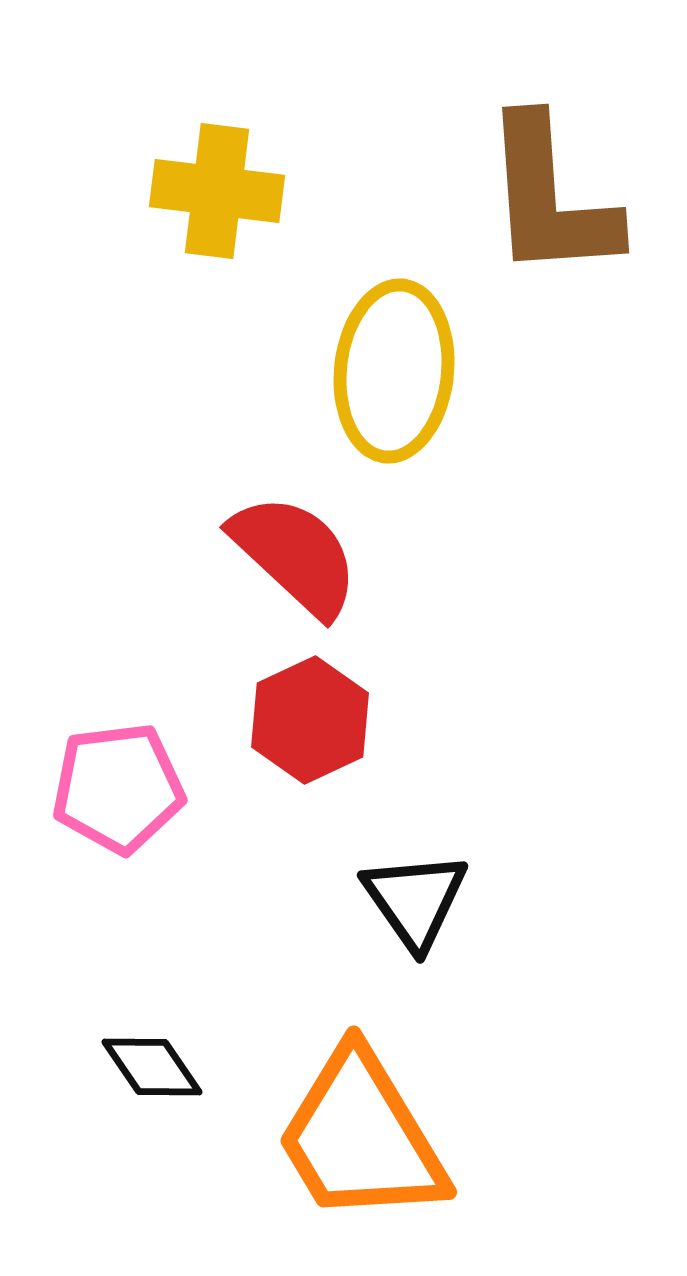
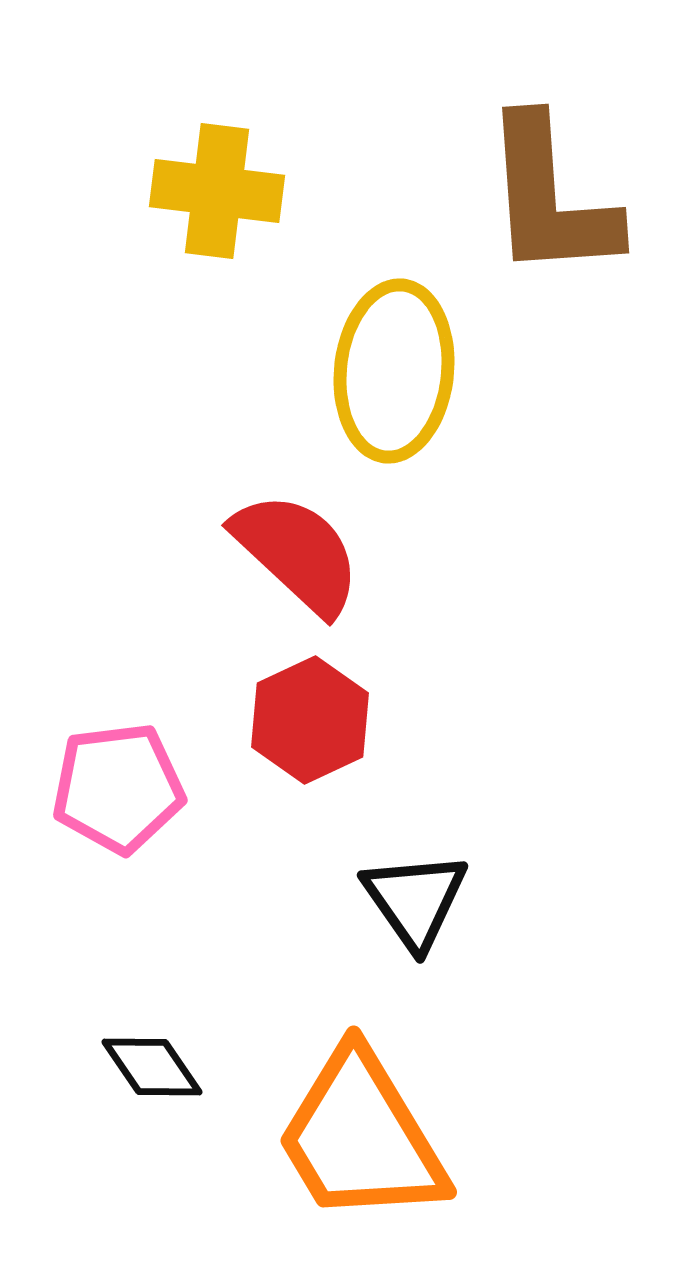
red semicircle: moved 2 px right, 2 px up
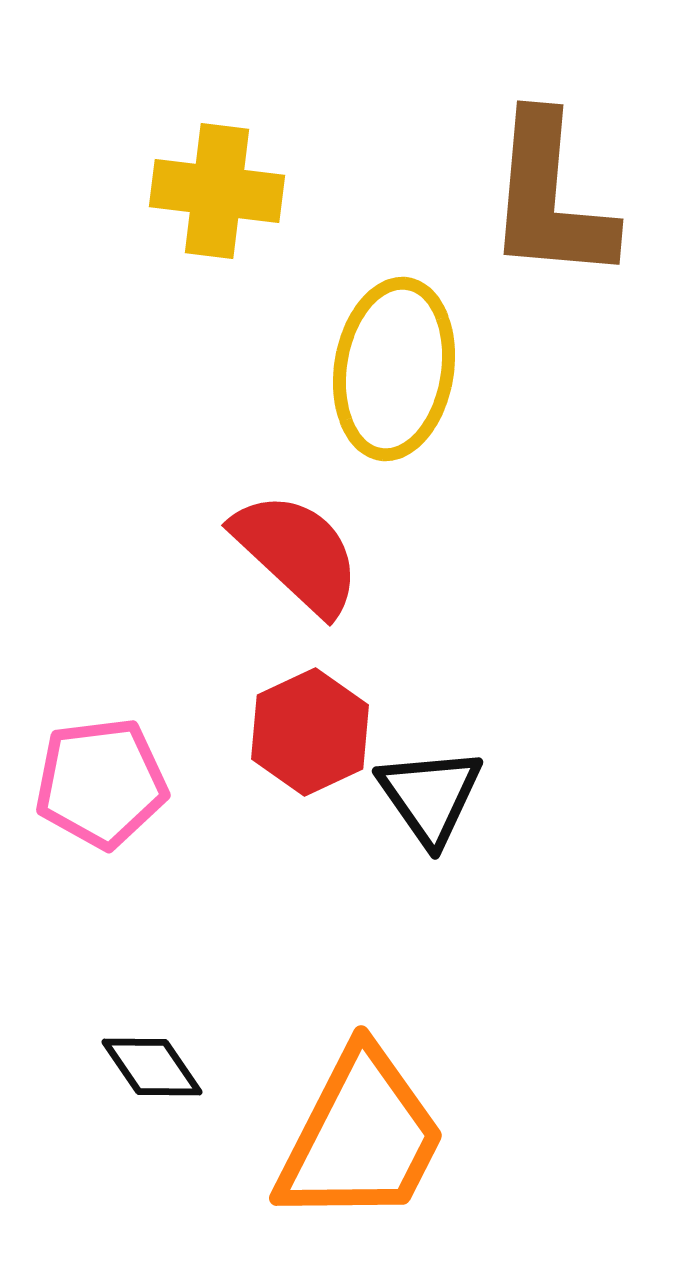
brown L-shape: rotated 9 degrees clockwise
yellow ellipse: moved 2 px up; rotated 3 degrees clockwise
red hexagon: moved 12 px down
pink pentagon: moved 17 px left, 5 px up
black triangle: moved 15 px right, 104 px up
orange trapezoid: rotated 122 degrees counterclockwise
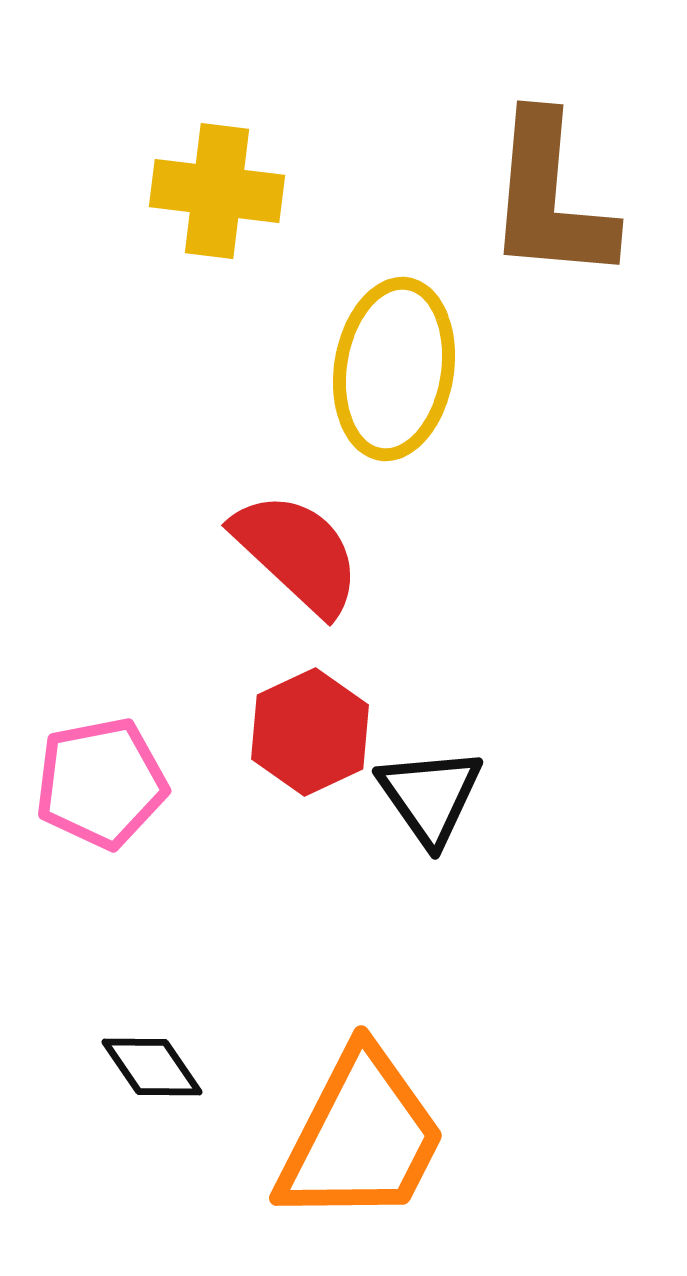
pink pentagon: rotated 4 degrees counterclockwise
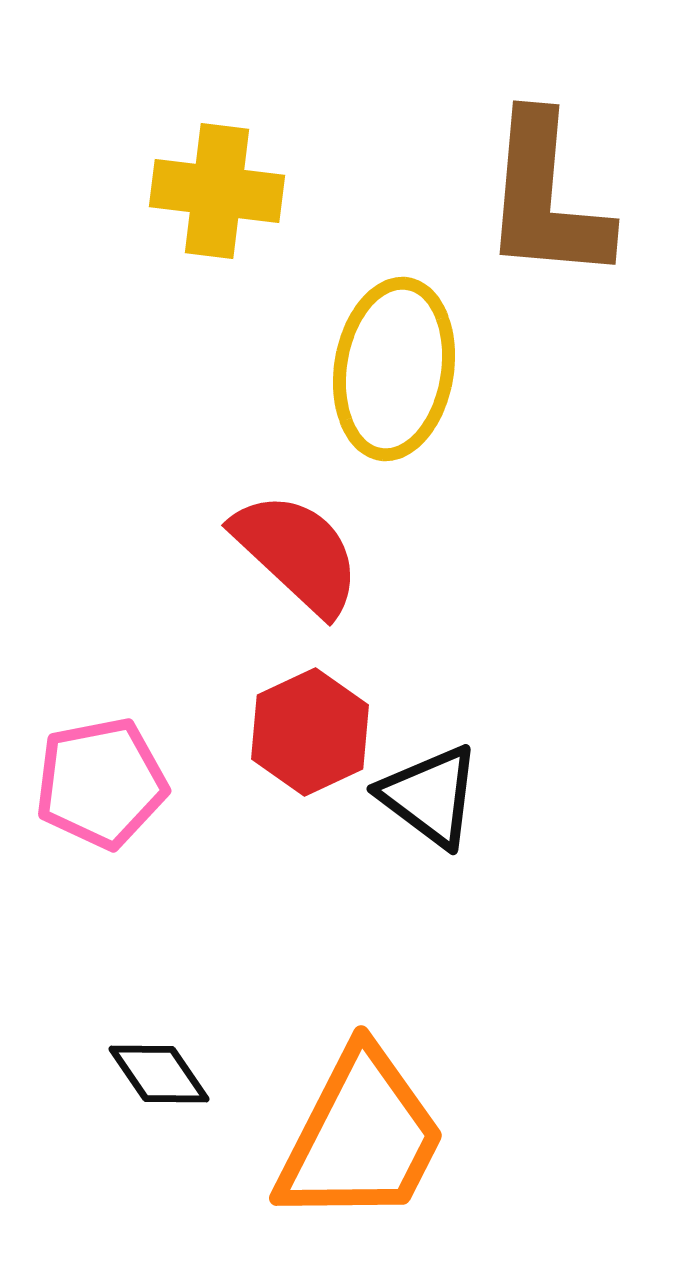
brown L-shape: moved 4 px left
black triangle: rotated 18 degrees counterclockwise
black diamond: moved 7 px right, 7 px down
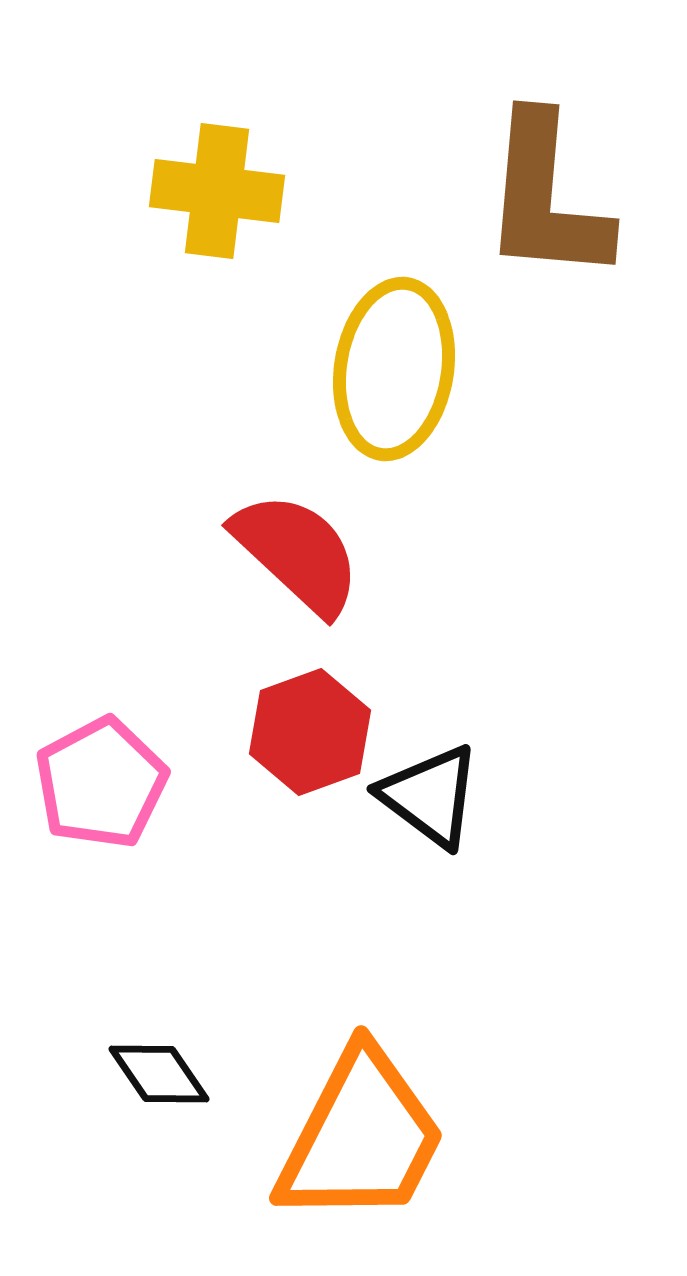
red hexagon: rotated 5 degrees clockwise
pink pentagon: rotated 17 degrees counterclockwise
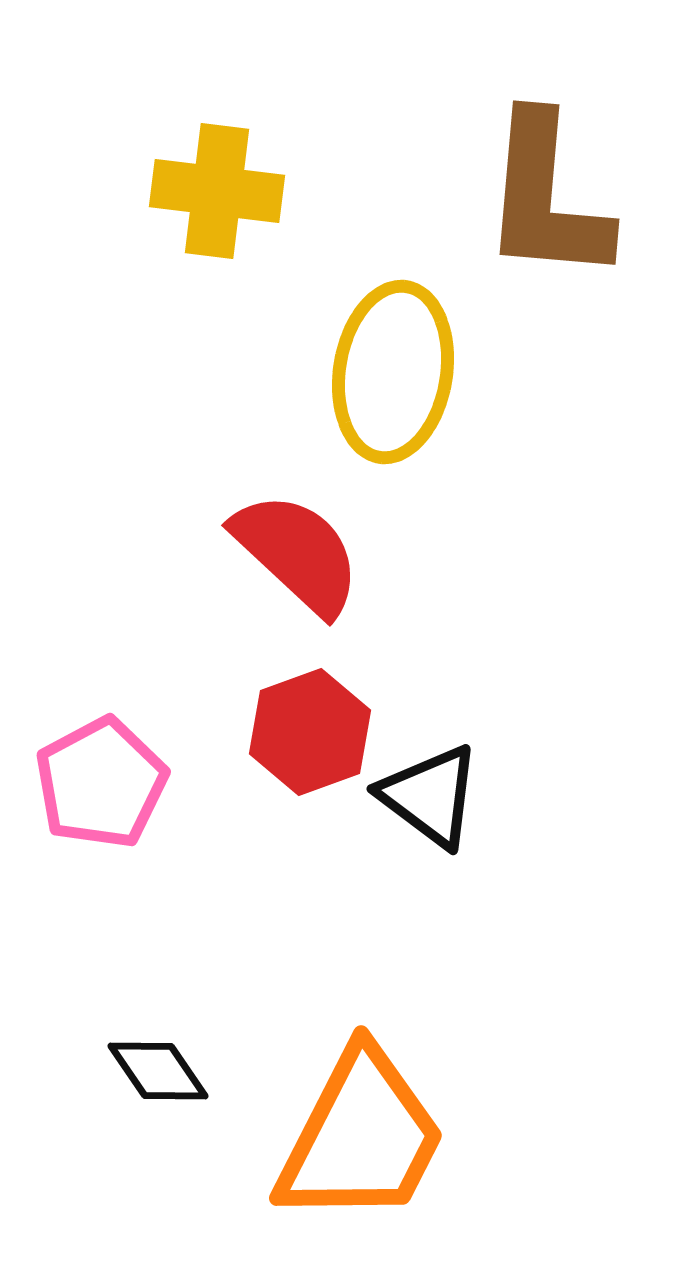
yellow ellipse: moved 1 px left, 3 px down
black diamond: moved 1 px left, 3 px up
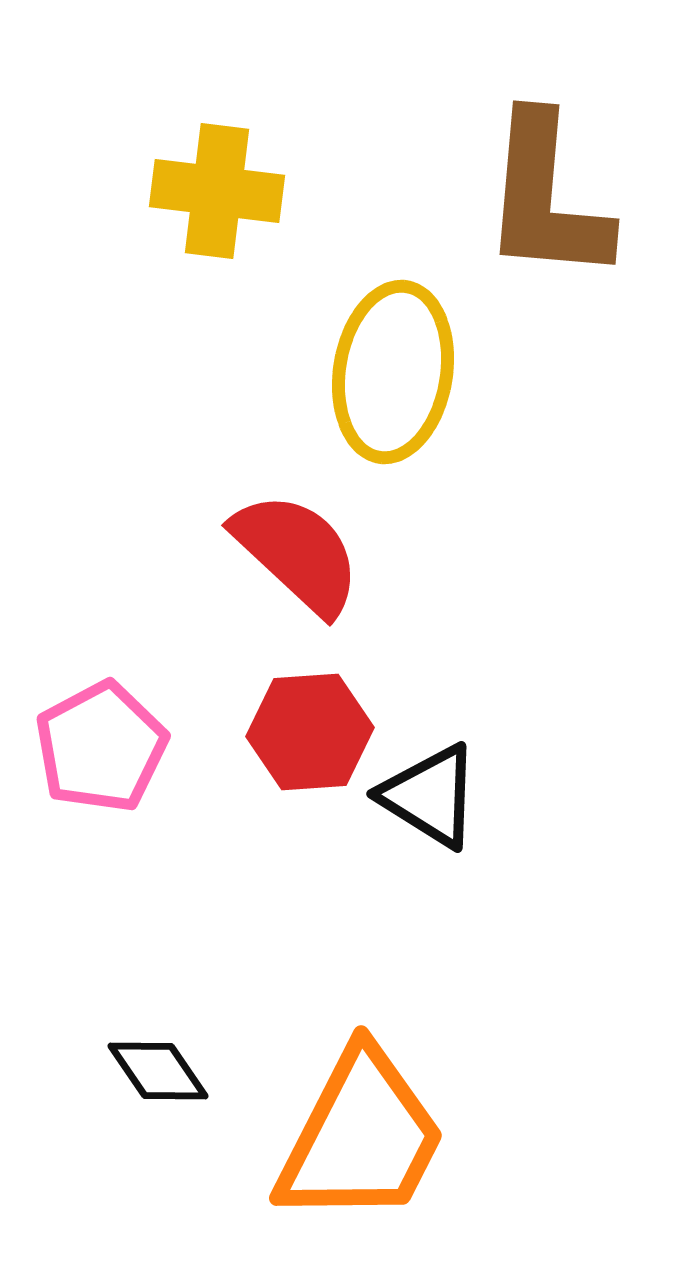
red hexagon: rotated 16 degrees clockwise
pink pentagon: moved 36 px up
black triangle: rotated 5 degrees counterclockwise
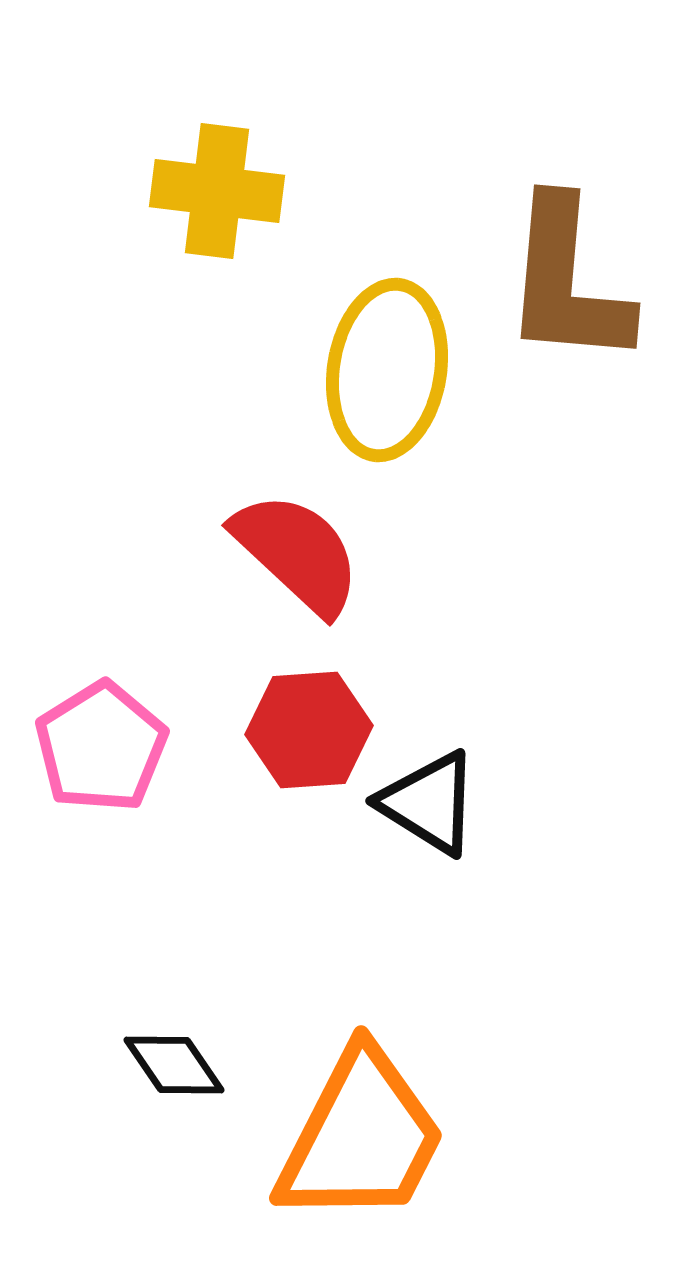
brown L-shape: moved 21 px right, 84 px down
yellow ellipse: moved 6 px left, 2 px up
red hexagon: moved 1 px left, 2 px up
pink pentagon: rotated 4 degrees counterclockwise
black triangle: moved 1 px left, 7 px down
black diamond: moved 16 px right, 6 px up
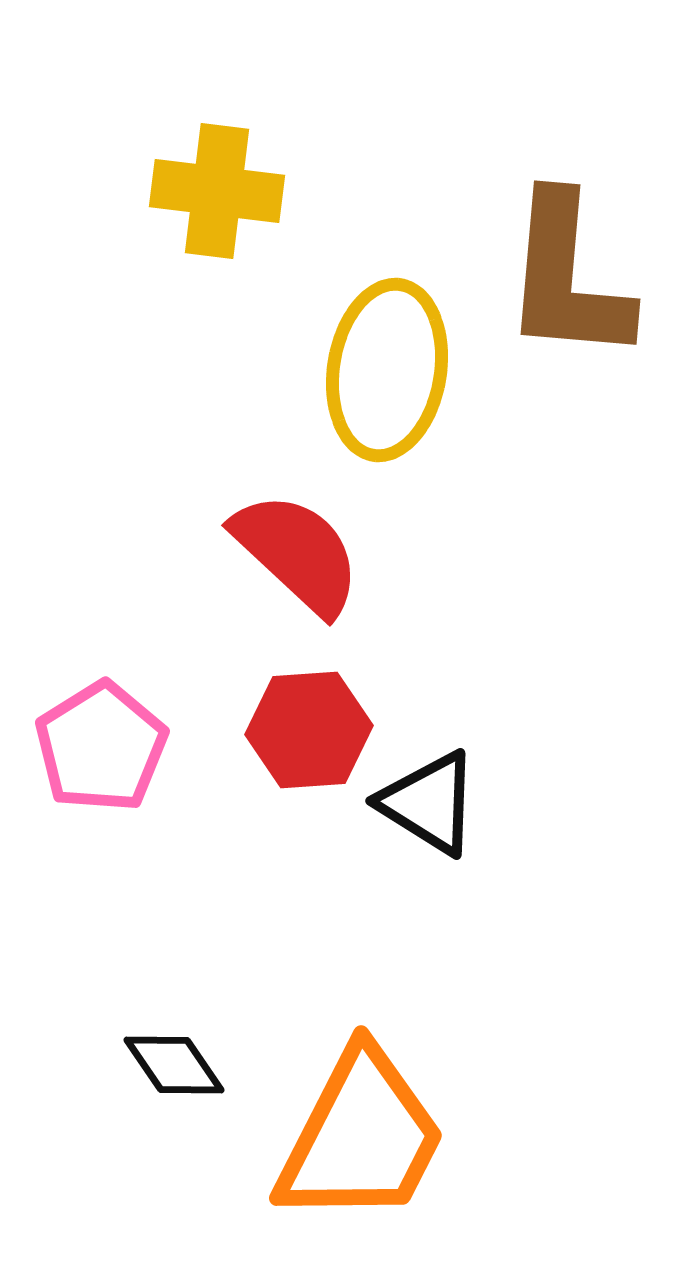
brown L-shape: moved 4 px up
